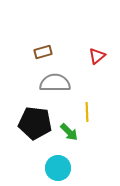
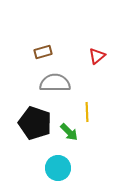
black pentagon: rotated 12 degrees clockwise
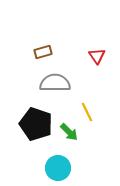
red triangle: rotated 24 degrees counterclockwise
yellow line: rotated 24 degrees counterclockwise
black pentagon: moved 1 px right, 1 px down
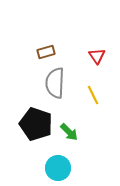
brown rectangle: moved 3 px right
gray semicircle: rotated 88 degrees counterclockwise
yellow line: moved 6 px right, 17 px up
